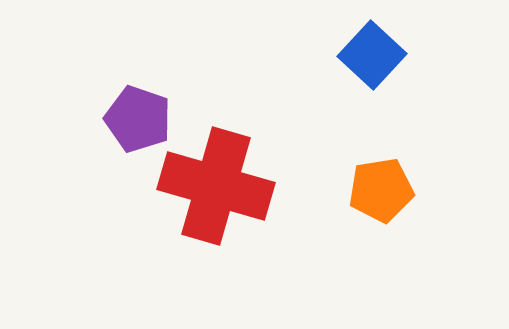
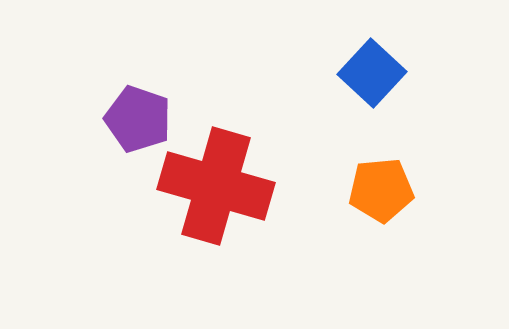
blue square: moved 18 px down
orange pentagon: rotated 4 degrees clockwise
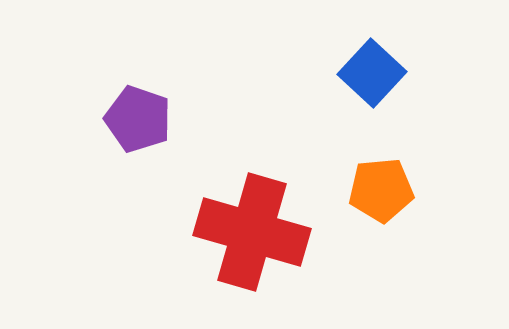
red cross: moved 36 px right, 46 px down
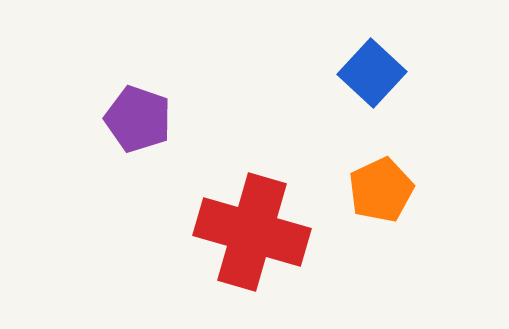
orange pentagon: rotated 20 degrees counterclockwise
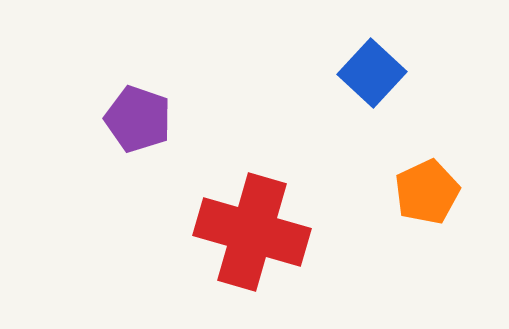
orange pentagon: moved 46 px right, 2 px down
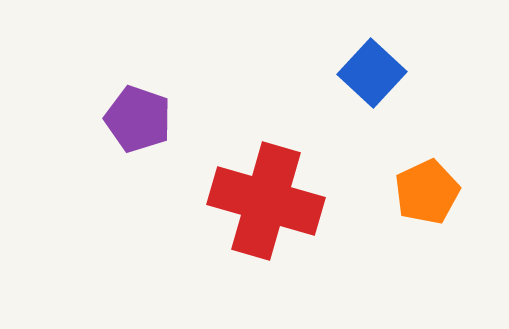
red cross: moved 14 px right, 31 px up
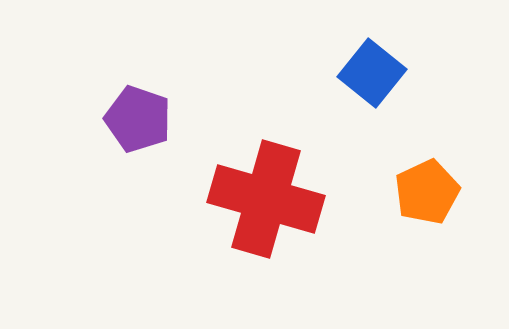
blue square: rotated 4 degrees counterclockwise
red cross: moved 2 px up
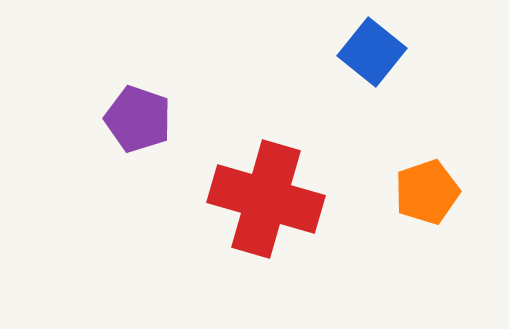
blue square: moved 21 px up
orange pentagon: rotated 6 degrees clockwise
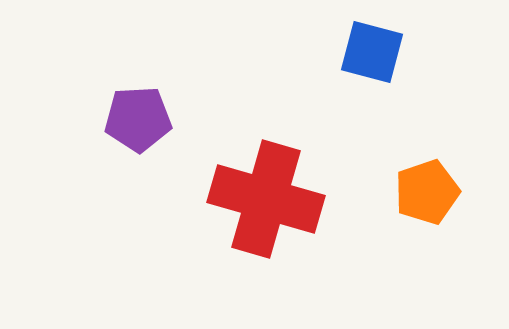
blue square: rotated 24 degrees counterclockwise
purple pentagon: rotated 22 degrees counterclockwise
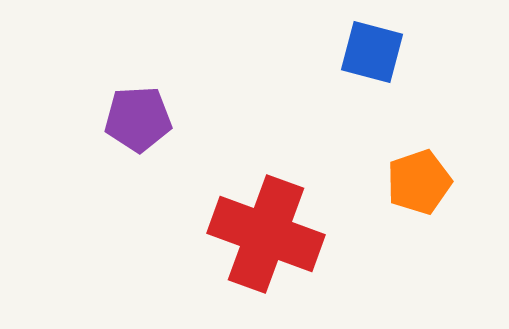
orange pentagon: moved 8 px left, 10 px up
red cross: moved 35 px down; rotated 4 degrees clockwise
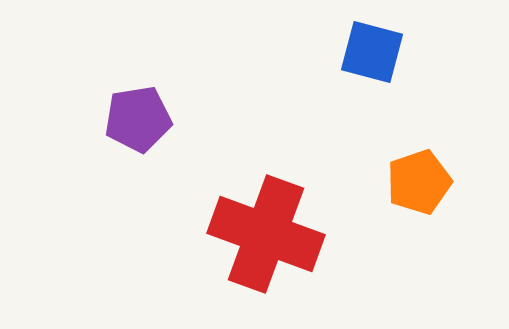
purple pentagon: rotated 6 degrees counterclockwise
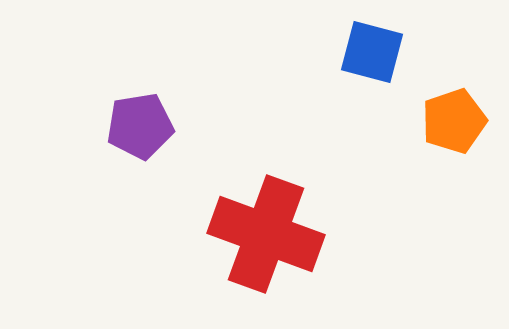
purple pentagon: moved 2 px right, 7 px down
orange pentagon: moved 35 px right, 61 px up
